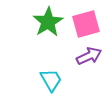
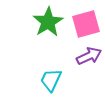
cyan trapezoid: rotated 125 degrees counterclockwise
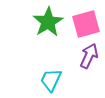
purple arrow: rotated 40 degrees counterclockwise
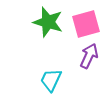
green star: rotated 24 degrees counterclockwise
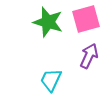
pink square: moved 5 px up
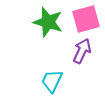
purple arrow: moved 7 px left, 5 px up
cyan trapezoid: moved 1 px right, 1 px down
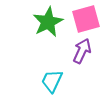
green star: rotated 28 degrees clockwise
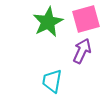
cyan trapezoid: rotated 15 degrees counterclockwise
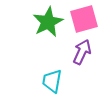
pink square: moved 2 px left
purple arrow: moved 1 px down
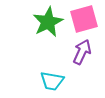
cyan trapezoid: rotated 90 degrees counterclockwise
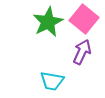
pink square: rotated 36 degrees counterclockwise
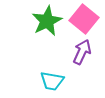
green star: moved 1 px left, 1 px up
